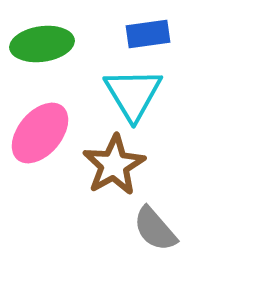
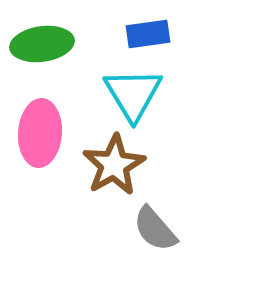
pink ellipse: rotated 36 degrees counterclockwise
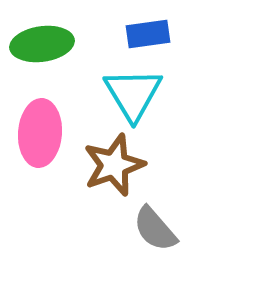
brown star: rotated 10 degrees clockwise
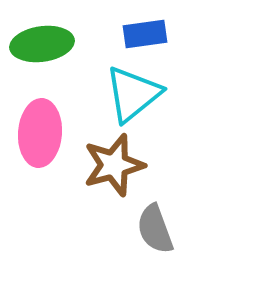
blue rectangle: moved 3 px left
cyan triangle: rotated 22 degrees clockwise
brown star: rotated 4 degrees clockwise
gray semicircle: rotated 21 degrees clockwise
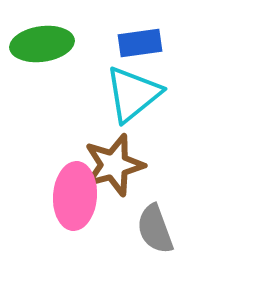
blue rectangle: moved 5 px left, 9 px down
pink ellipse: moved 35 px right, 63 px down
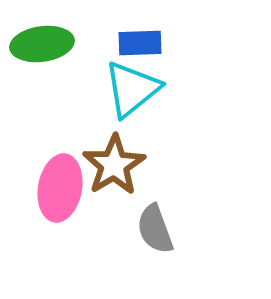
blue rectangle: rotated 6 degrees clockwise
cyan triangle: moved 1 px left, 5 px up
brown star: rotated 16 degrees counterclockwise
pink ellipse: moved 15 px left, 8 px up; rotated 6 degrees clockwise
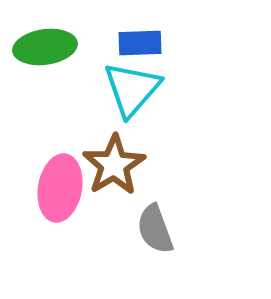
green ellipse: moved 3 px right, 3 px down
cyan triangle: rotated 10 degrees counterclockwise
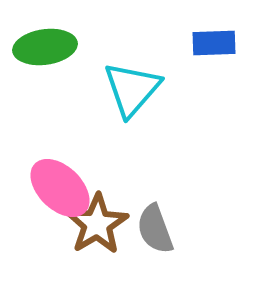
blue rectangle: moved 74 px right
brown star: moved 17 px left, 59 px down
pink ellipse: rotated 56 degrees counterclockwise
